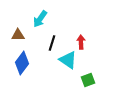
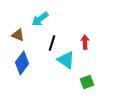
cyan arrow: rotated 18 degrees clockwise
brown triangle: rotated 24 degrees clockwise
red arrow: moved 4 px right
cyan triangle: moved 2 px left
green square: moved 1 px left, 2 px down
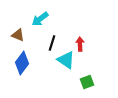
red arrow: moved 5 px left, 2 px down
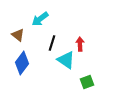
brown triangle: rotated 16 degrees clockwise
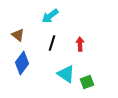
cyan arrow: moved 10 px right, 3 px up
cyan triangle: moved 14 px down
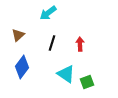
cyan arrow: moved 2 px left, 3 px up
brown triangle: rotated 40 degrees clockwise
blue diamond: moved 4 px down
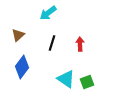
cyan triangle: moved 5 px down
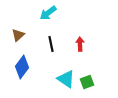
black line: moved 1 px left, 1 px down; rotated 28 degrees counterclockwise
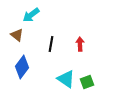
cyan arrow: moved 17 px left, 2 px down
brown triangle: moved 1 px left; rotated 40 degrees counterclockwise
black line: rotated 21 degrees clockwise
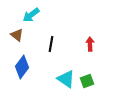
red arrow: moved 10 px right
green square: moved 1 px up
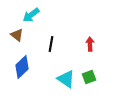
blue diamond: rotated 10 degrees clockwise
green square: moved 2 px right, 4 px up
